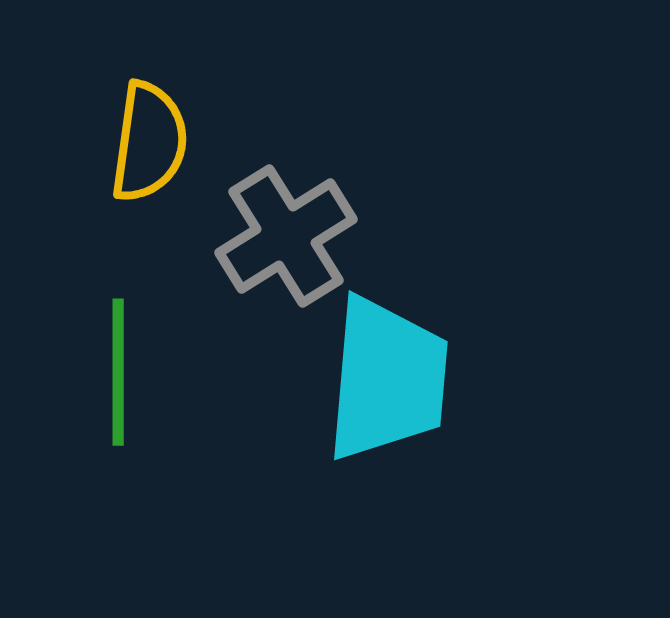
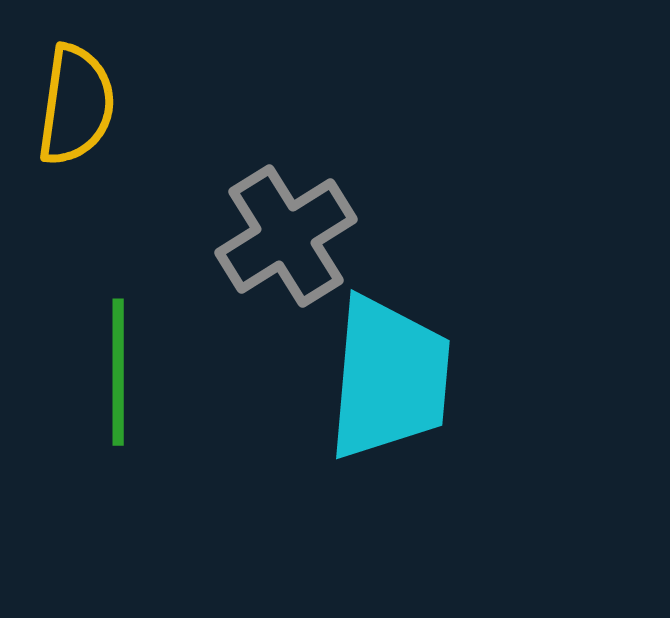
yellow semicircle: moved 73 px left, 37 px up
cyan trapezoid: moved 2 px right, 1 px up
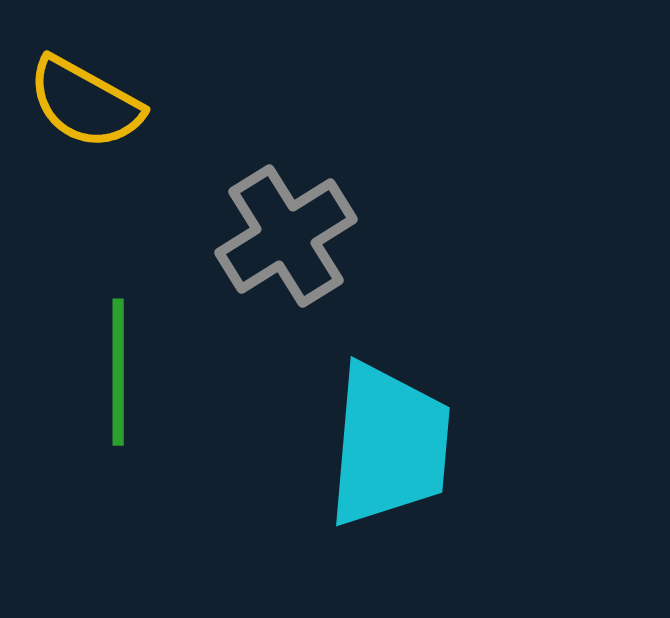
yellow semicircle: moved 9 px right, 2 px up; rotated 111 degrees clockwise
cyan trapezoid: moved 67 px down
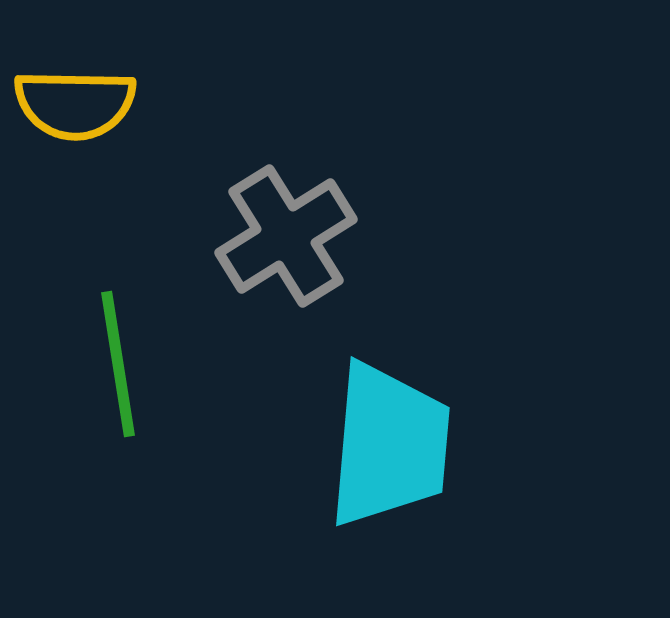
yellow semicircle: moved 10 px left, 1 px down; rotated 28 degrees counterclockwise
green line: moved 8 px up; rotated 9 degrees counterclockwise
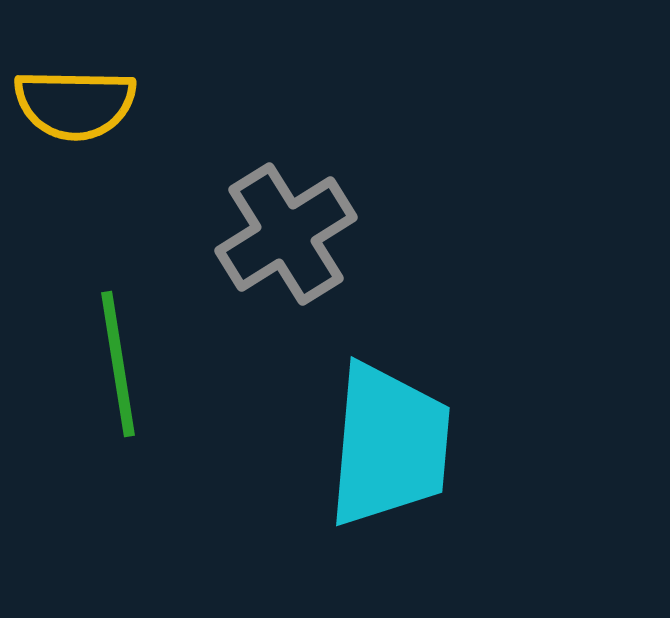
gray cross: moved 2 px up
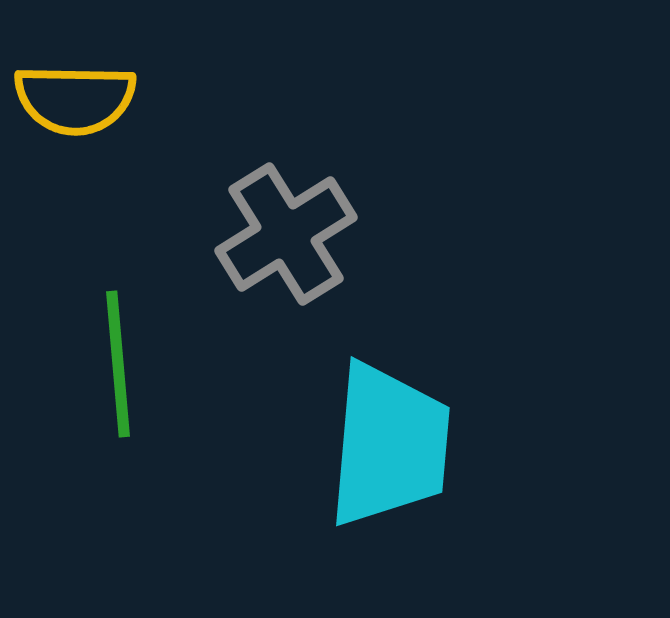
yellow semicircle: moved 5 px up
green line: rotated 4 degrees clockwise
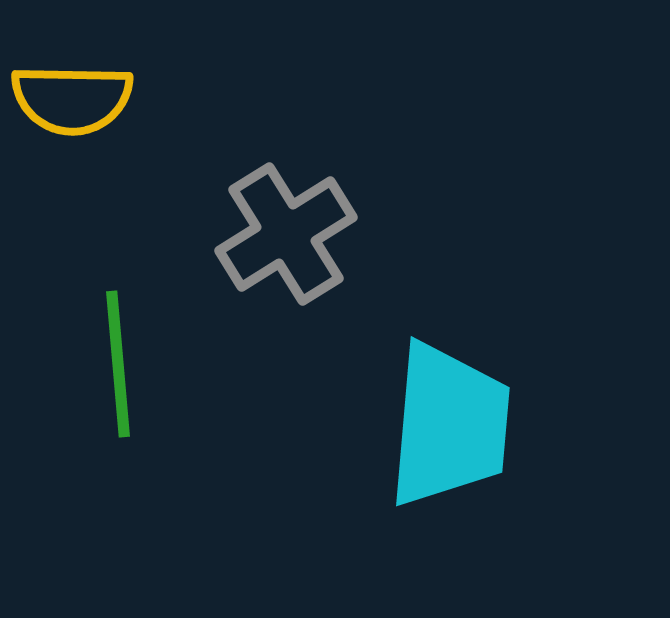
yellow semicircle: moved 3 px left
cyan trapezoid: moved 60 px right, 20 px up
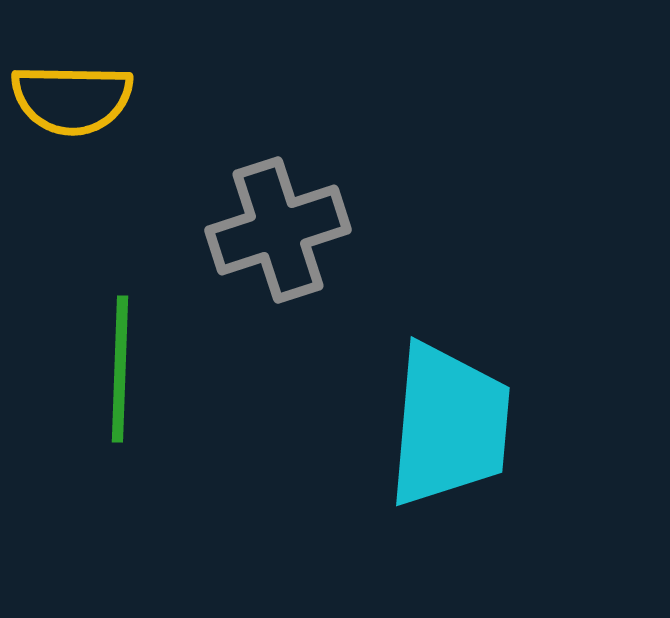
gray cross: moved 8 px left, 4 px up; rotated 14 degrees clockwise
green line: moved 2 px right, 5 px down; rotated 7 degrees clockwise
